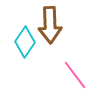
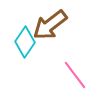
brown arrow: rotated 54 degrees clockwise
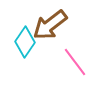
pink line: moved 13 px up
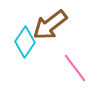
pink line: moved 6 px down
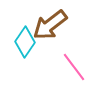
pink line: moved 1 px left, 1 px up
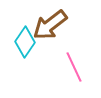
pink line: rotated 12 degrees clockwise
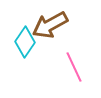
brown arrow: rotated 9 degrees clockwise
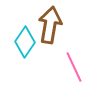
brown arrow: rotated 129 degrees clockwise
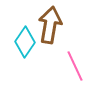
pink line: moved 1 px right, 1 px up
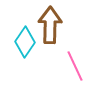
brown arrow: rotated 9 degrees counterclockwise
